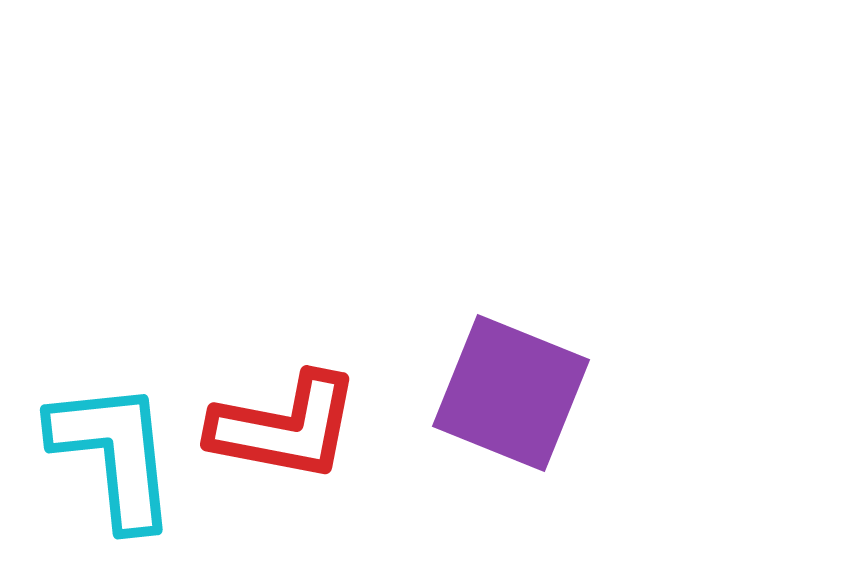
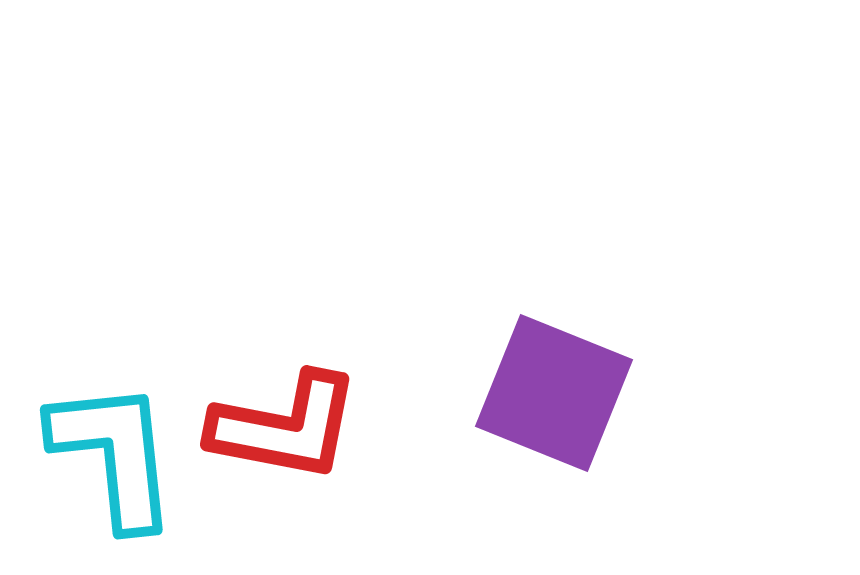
purple square: moved 43 px right
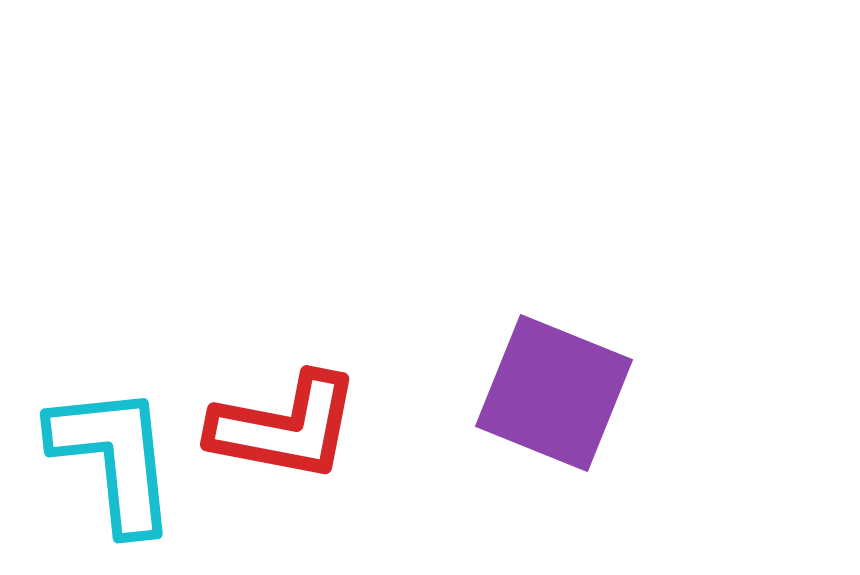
cyan L-shape: moved 4 px down
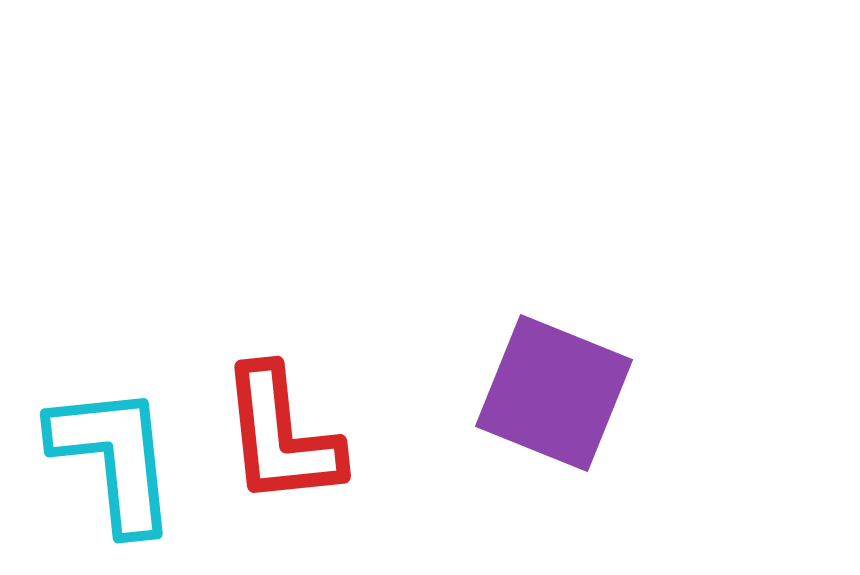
red L-shape: moved 4 px left, 9 px down; rotated 73 degrees clockwise
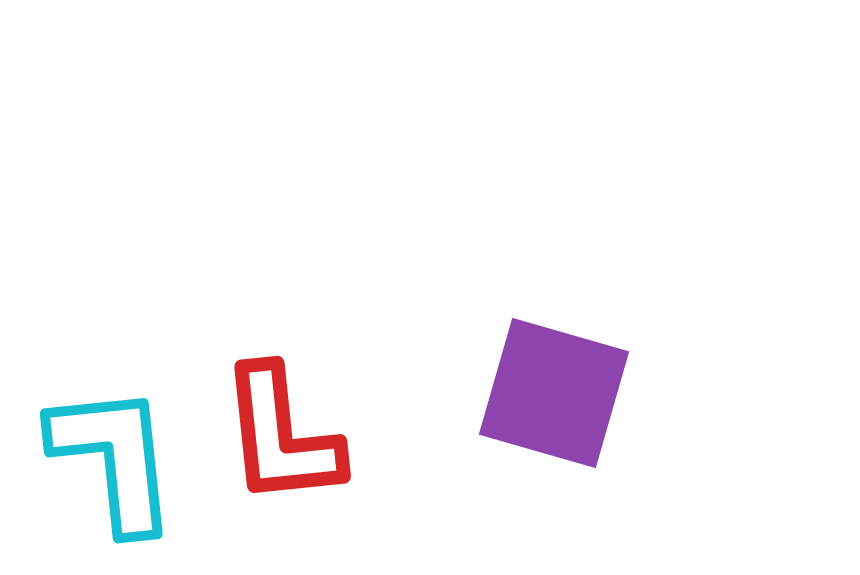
purple square: rotated 6 degrees counterclockwise
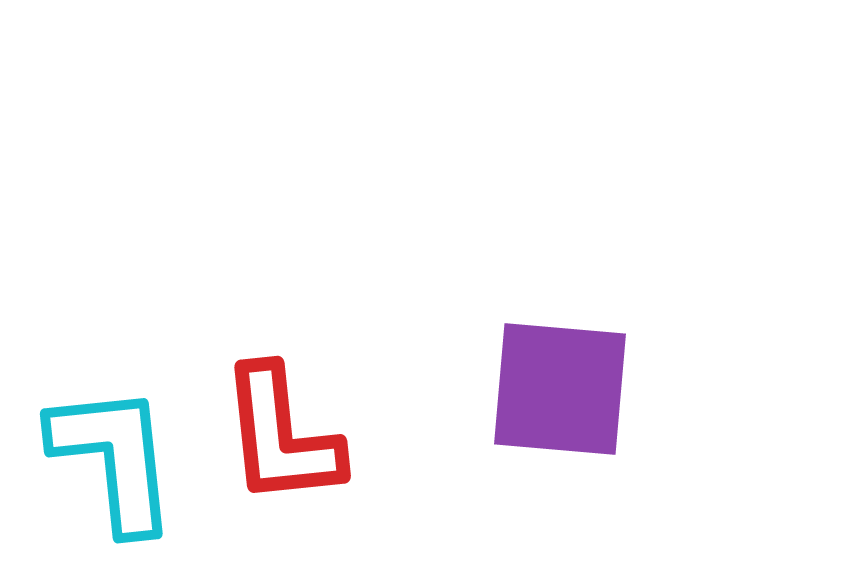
purple square: moved 6 px right, 4 px up; rotated 11 degrees counterclockwise
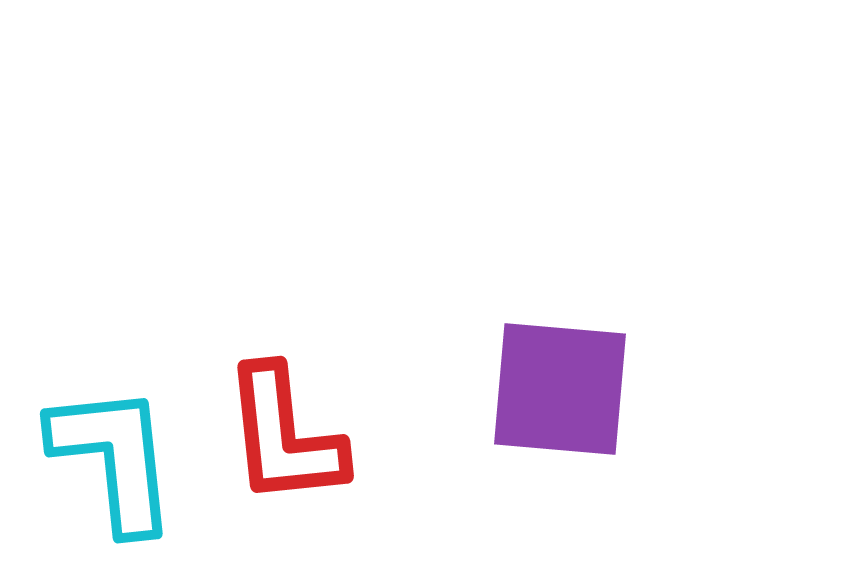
red L-shape: moved 3 px right
